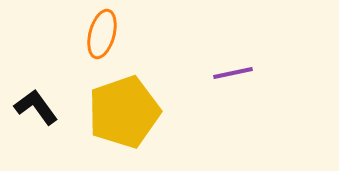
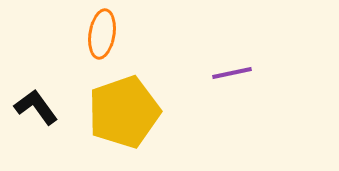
orange ellipse: rotated 6 degrees counterclockwise
purple line: moved 1 px left
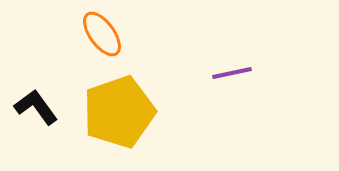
orange ellipse: rotated 45 degrees counterclockwise
yellow pentagon: moved 5 px left
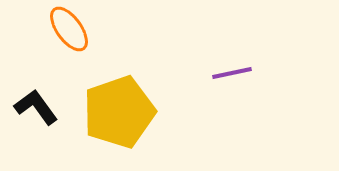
orange ellipse: moved 33 px left, 5 px up
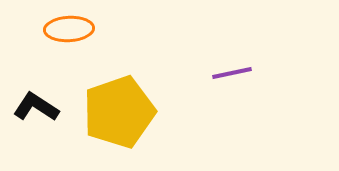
orange ellipse: rotated 57 degrees counterclockwise
black L-shape: rotated 21 degrees counterclockwise
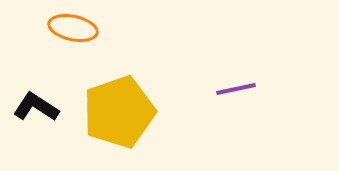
orange ellipse: moved 4 px right, 1 px up; rotated 15 degrees clockwise
purple line: moved 4 px right, 16 px down
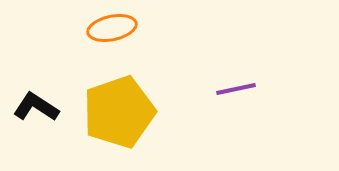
orange ellipse: moved 39 px right; rotated 24 degrees counterclockwise
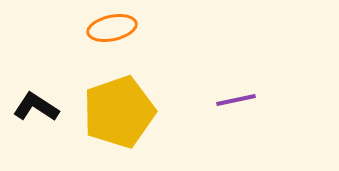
purple line: moved 11 px down
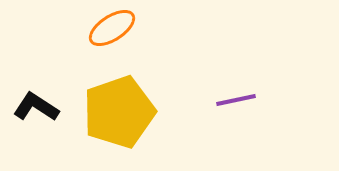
orange ellipse: rotated 21 degrees counterclockwise
